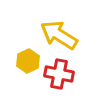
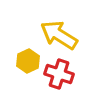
red cross: rotated 8 degrees clockwise
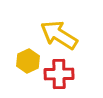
red cross: rotated 20 degrees counterclockwise
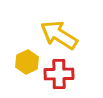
yellow hexagon: moved 1 px left, 1 px down
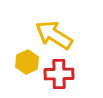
yellow arrow: moved 5 px left
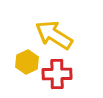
red cross: moved 2 px left
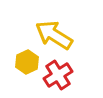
red cross: moved 1 px right, 1 px down; rotated 32 degrees counterclockwise
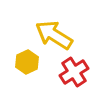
red cross: moved 16 px right, 3 px up
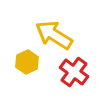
red cross: rotated 20 degrees counterclockwise
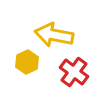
yellow arrow: rotated 21 degrees counterclockwise
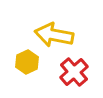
red cross: rotated 12 degrees clockwise
